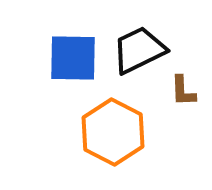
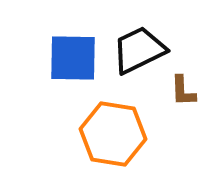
orange hexagon: moved 2 px down; rotated 18 degrees counterclockwise
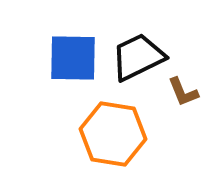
black trapezoid: moved 1 px left, 7 px down
brown L-shape: moved 1 px down; rotated 20 degrees counterclockwise
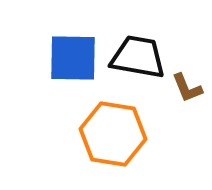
black trapezoid: rotated 36 degrees clockwise
brown L-shape: moved 4 px right, 4 px up
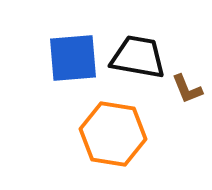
blue square: rotated 6 degrees counterclockwise
brown L-shape: moved 1 px down
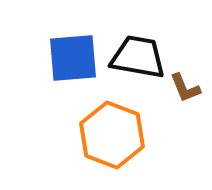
brown L-shape: moved 2 px left, 1 px up
orange hexagon: moved 1 px left, 1 px down; rotated 12 degrees clockwise
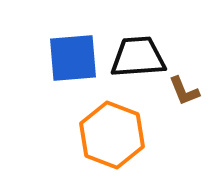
black trapezoid: rotated 14 degrees counterclockwise
brown L-shape: moved 1 px left, 3 px down
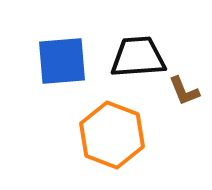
blue square: moved 11 px left, 3 px down
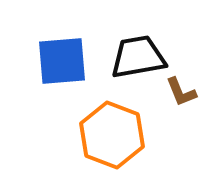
black trapezoid: rotated 6 degrees counterclockwise
brown L-shape: moved 3 px left, 1 px down
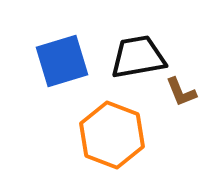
blue square: rotated 12 degrees counterclockwise
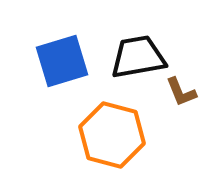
orange hexagon: rotated 6 degrees counterclockwise
